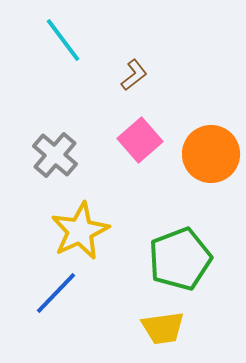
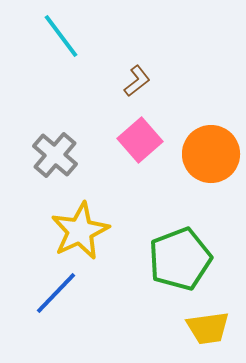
cyan line: moved 2 px left, 4 px up
brown L-shape: moved 3 px right, 6 px down
yellow trapezoid: moved 45 px right
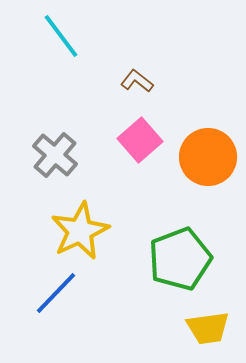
brown L-shape: rotated 104 degrees counterclockwise
orange circle: moved 3 px left, 3 px down
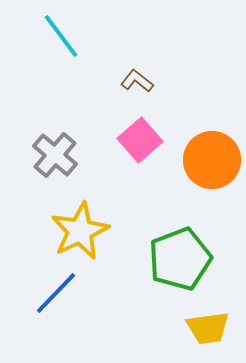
orange circle: moved 4 px right, 3 px down
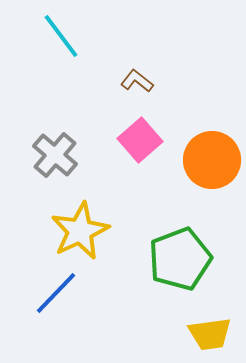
yellow trapezoid: moved 2 px right, 6 px down
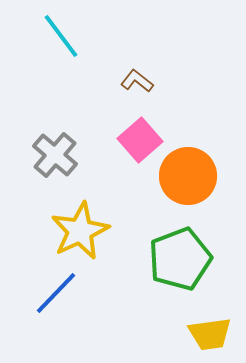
orange circle: moved 24 px left, 16 px down
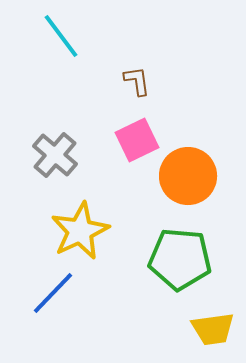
brown L-shape: rotated 44 degrees clockwise
pink square: moved 3 px left; rotated 15 degrees clockwise
green pentagon: rotated 26 degrees clockwise
blue line: moved 3 px left
yellow trapezoid: moved 3 px right, 5 px up
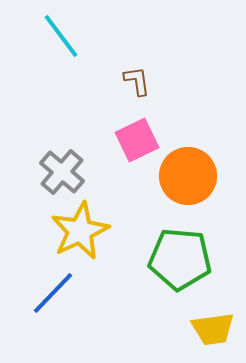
gray cross: moved 7 px right, 17 px down
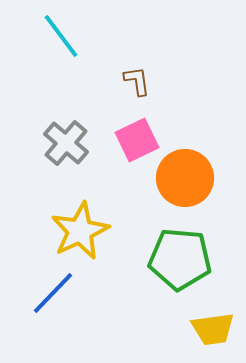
gray cross: moved 4 px right, 29 px up
orange circle: moved 3 px left, 2 px down
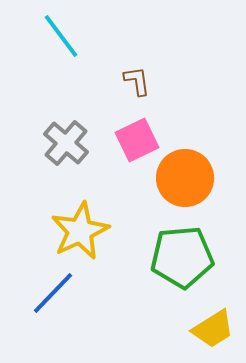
green pentagon: moved 2 px right, 2 px up; rotated 10 degrees counterclockwise
yellow trapezoid: rotated 24 degrees counterclockwise
